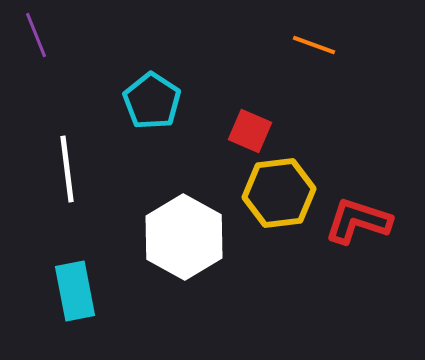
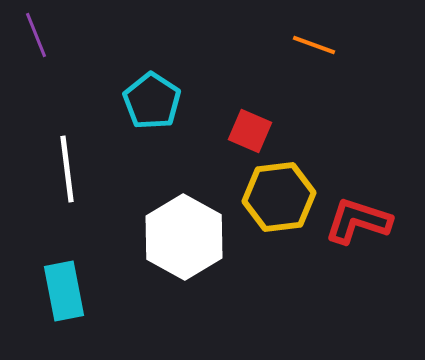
yellow hexagon: moved 4 px down
cyan rectangle: moved 11 px left
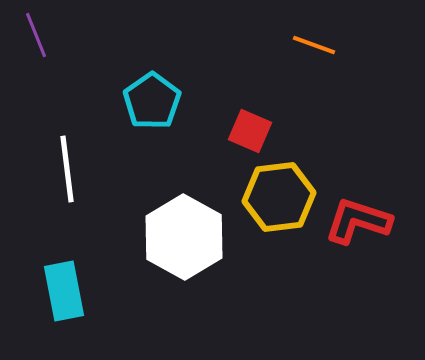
cyan pentagon: rotated 4 degrees clockwise
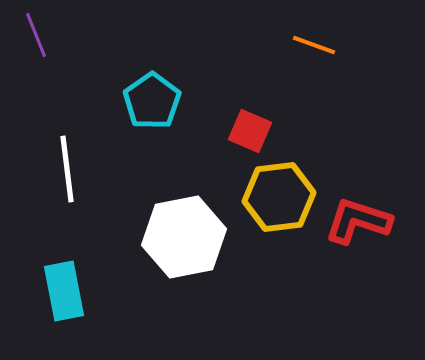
white hexagon: rotated 20 degrees clockwise
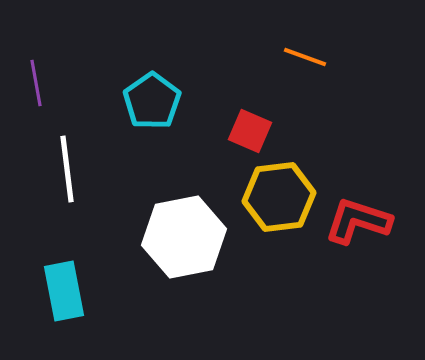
purple line: moved 48 px down; rotated 12 degrees clockwise
orange line: moved 9 px left, 12 px down
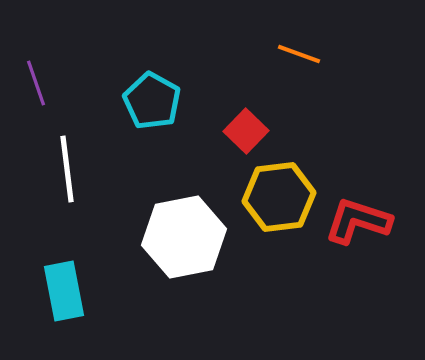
orange line: moved 6 px left, 3 px up
purple line: rotated 9 degrees counterclockwise
cyan pentagon: rotated 8 degrees counterclockwise
red square: moved 4 px left; rotated 21 degrees clockwise
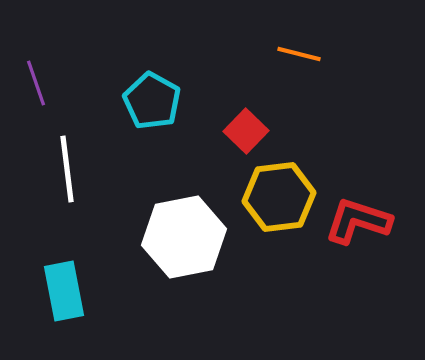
orange line: rotated 6 degrees counterclockwise
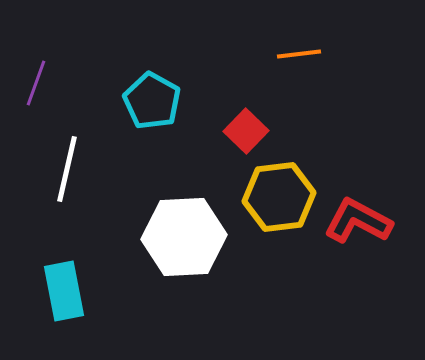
orange line: rotated 21 degrees counterclockwise
purple line: rotated 39 degrees clockwise
white line: rotated 20 degrees clockwise
red L-shape: rotated 10 degrees clockwise
white hexagon: rotated 8 degrees clockwise
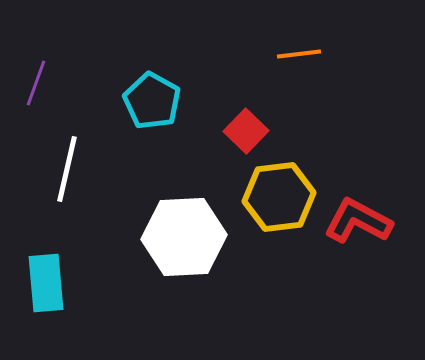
cyan rectangle: moved 18 px left, 8 px up; rotated 6 degrees clockwise
